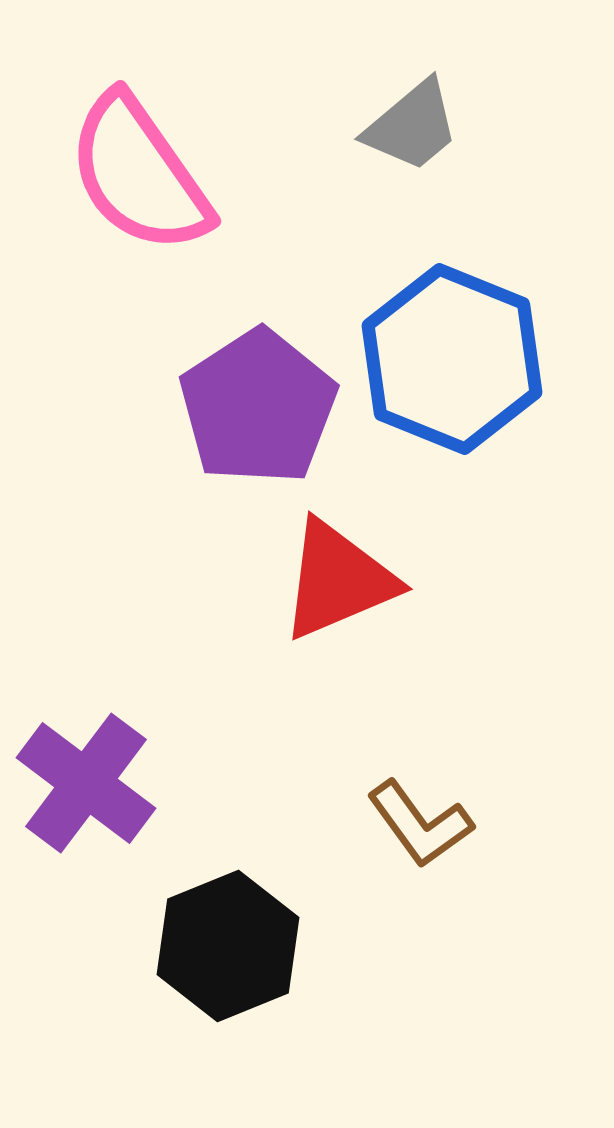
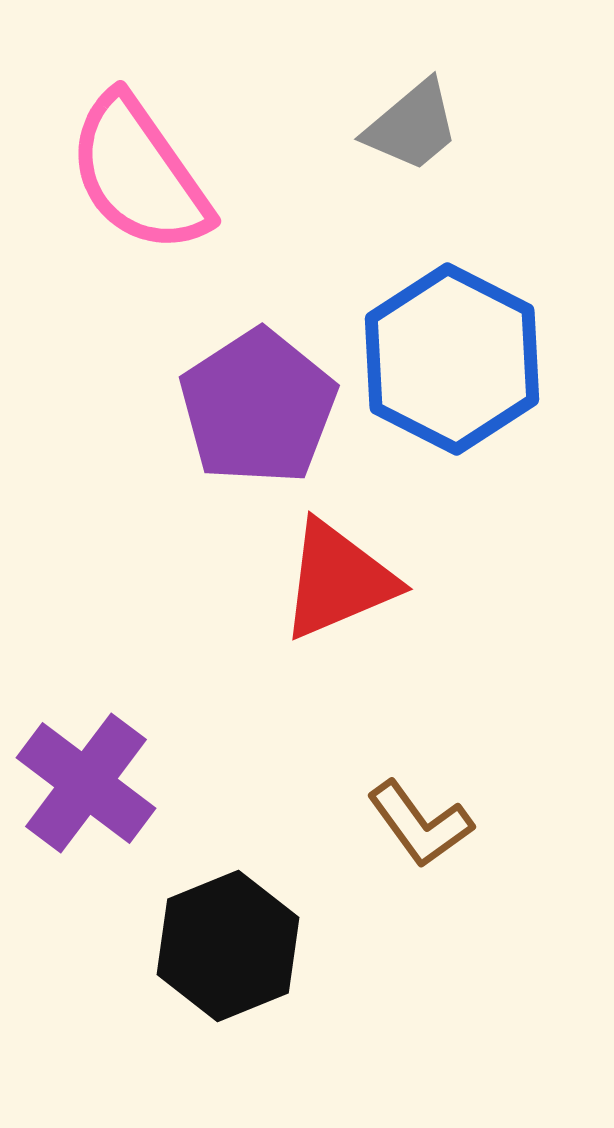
blue hexagon: rotated 5 degrees clockwise
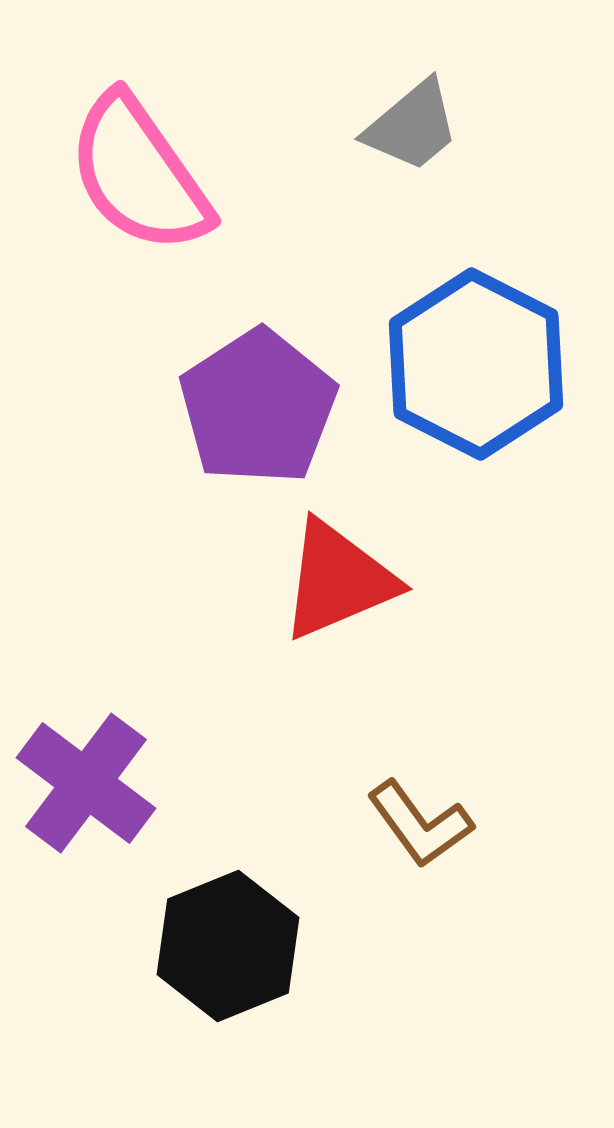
blue hexagon: moved 24 px right, 5 px down
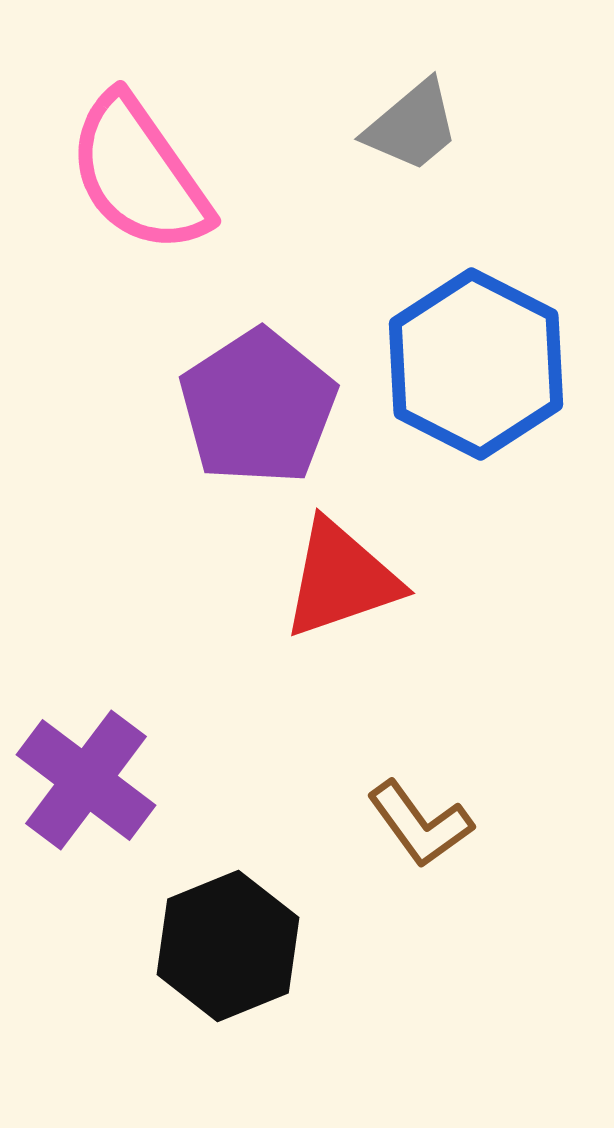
red triangle: moved 3 px right, 1 px up; rotated 4 degrees clockwise
purple cross: moved 3 px up
